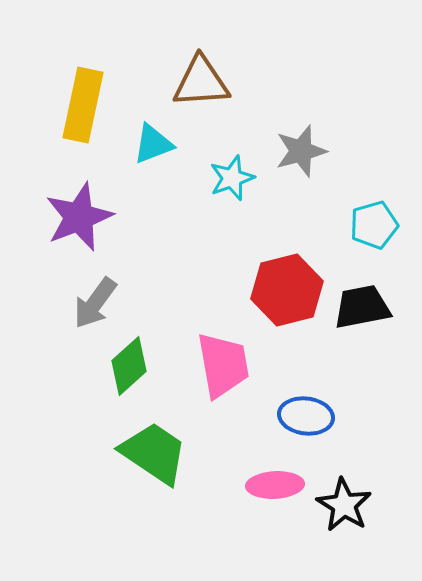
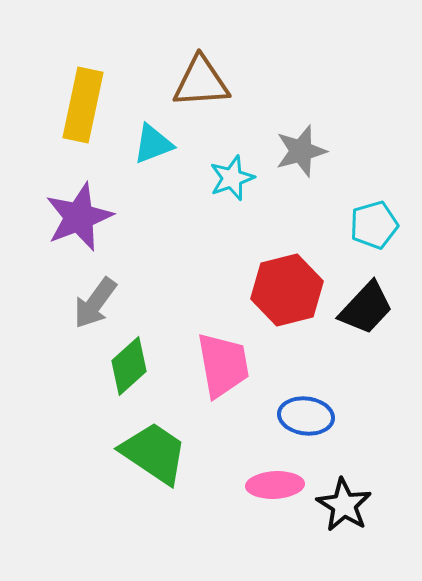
black trapezoid: moved 4 px right, 1 px down; rotated 144 degrees clockwise
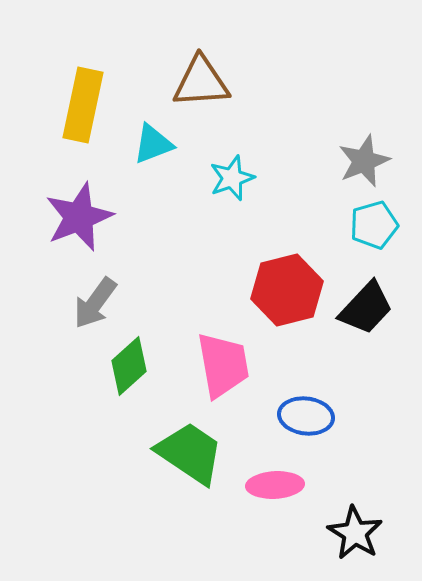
gray star: moved 63 px right, 10 px down; rotated 6 degrees counterclockwise
green trapezoid: moved 36 px right
black star: moved 11 px right, 28 px down
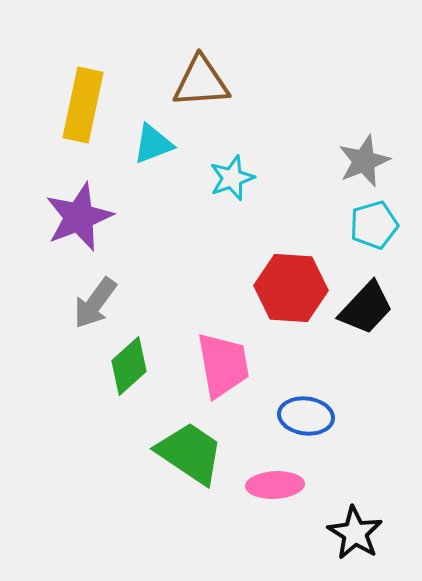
red hexagon: moved 4 px right, 2 px up; rotated 18 degrees clockwise
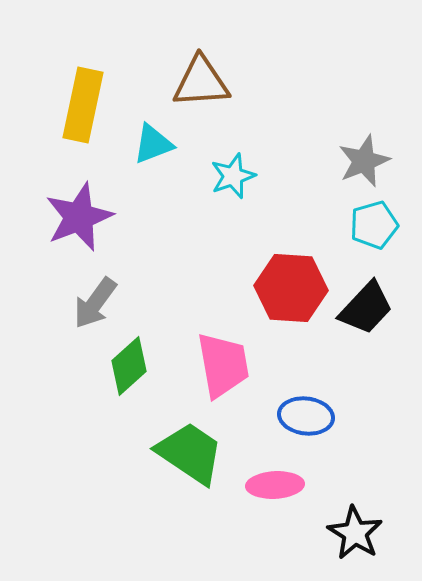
cyan star: moved 1 px right, 2 px up
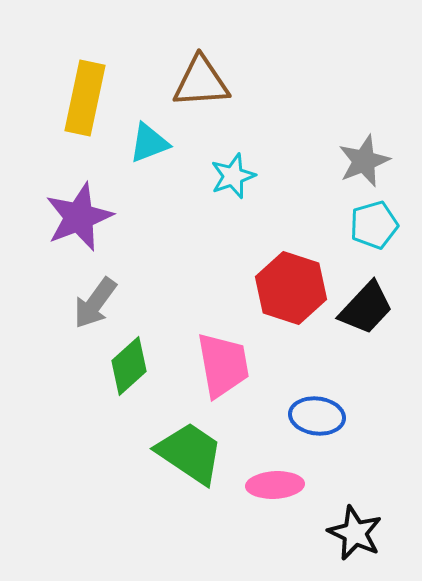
yellow rectangle: moved 2 px right, 7 px up
cyan triangle: moved 4 px left, 1 px up
red hexagon: rotated 14 degrees clockwise
blue ellipse: moved 11 px right
black star: rotated 6 degrees counterclockwise
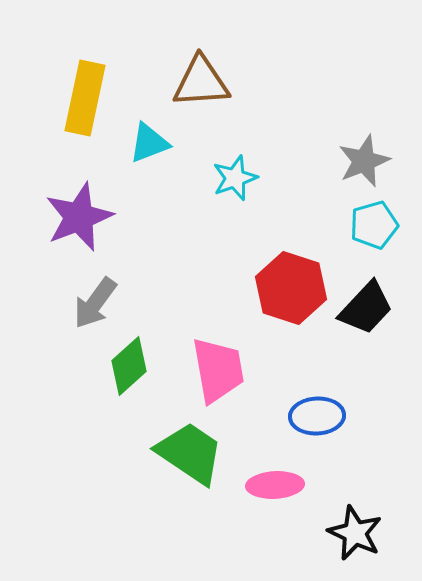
cyan star: moved 2 px right, 2 px down
pink trapezoid: moved 5 px left, 5 px down
blue ellipse: rotated 10 degrees counterclockwise
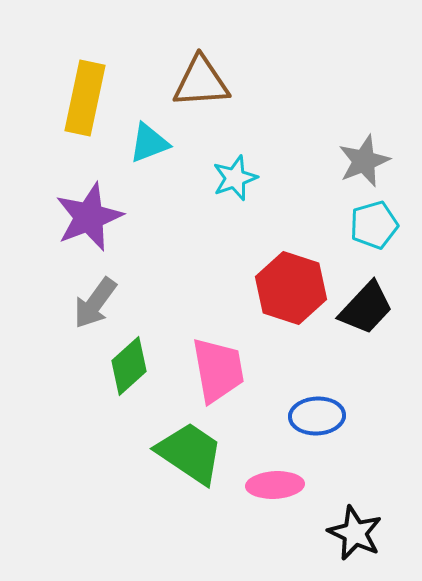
purple star: moved 10 px right
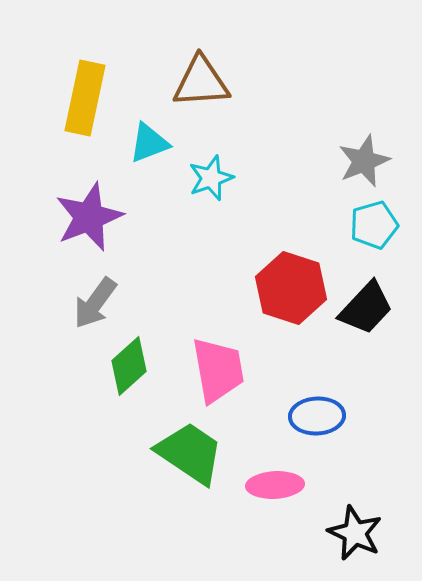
cyan star: moved 24 px left
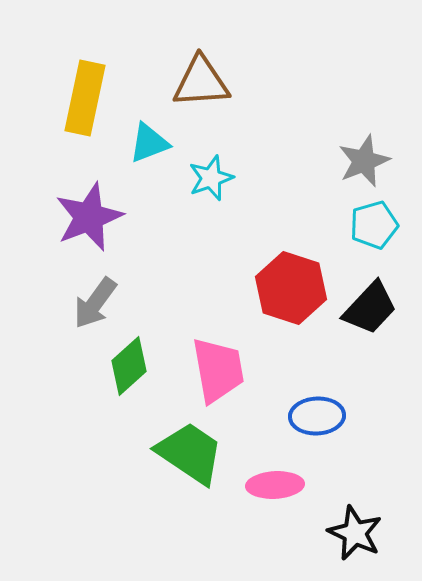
black trapezoid: moved 4 px right
